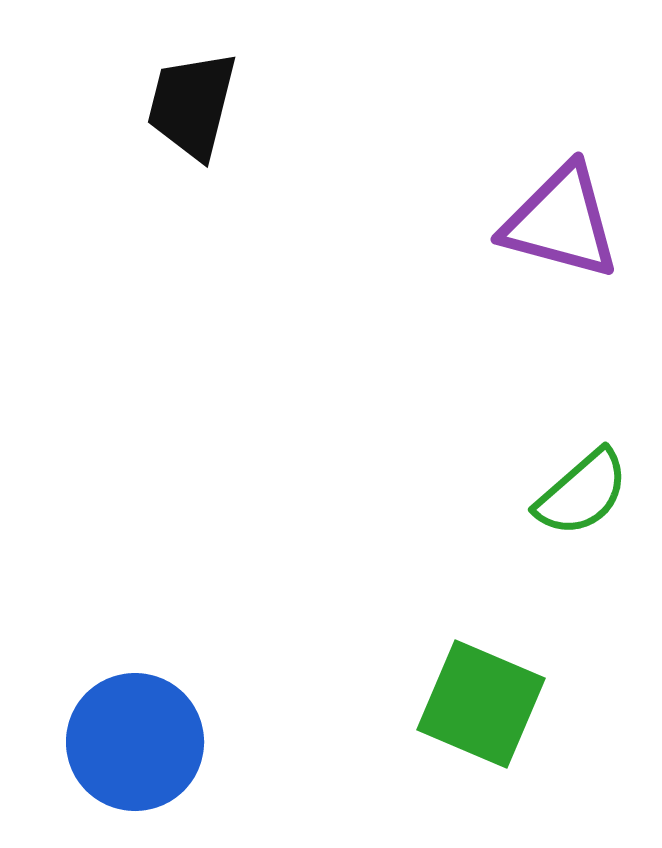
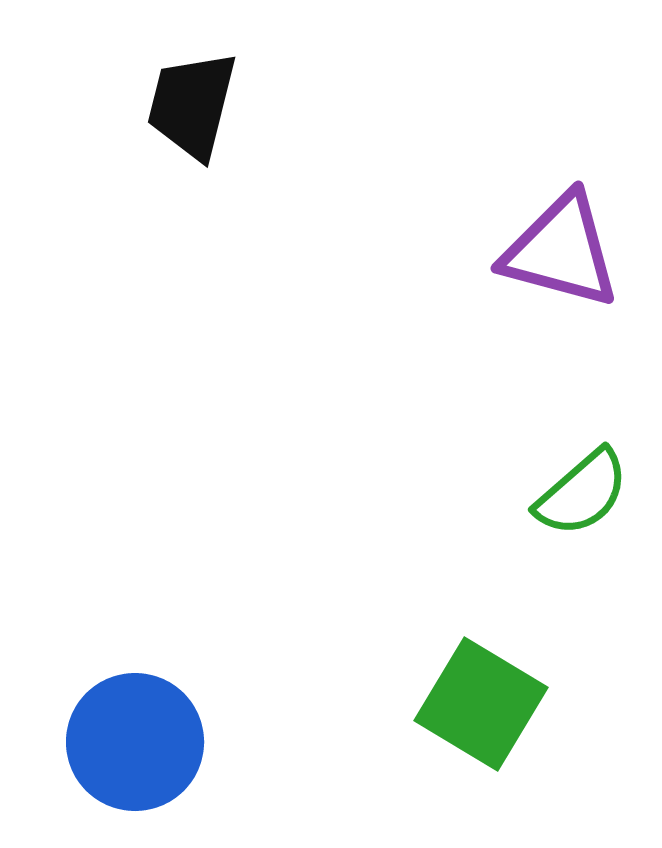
purple triangle: moved 29 px down
green square: rotated 8 degrees clockwise
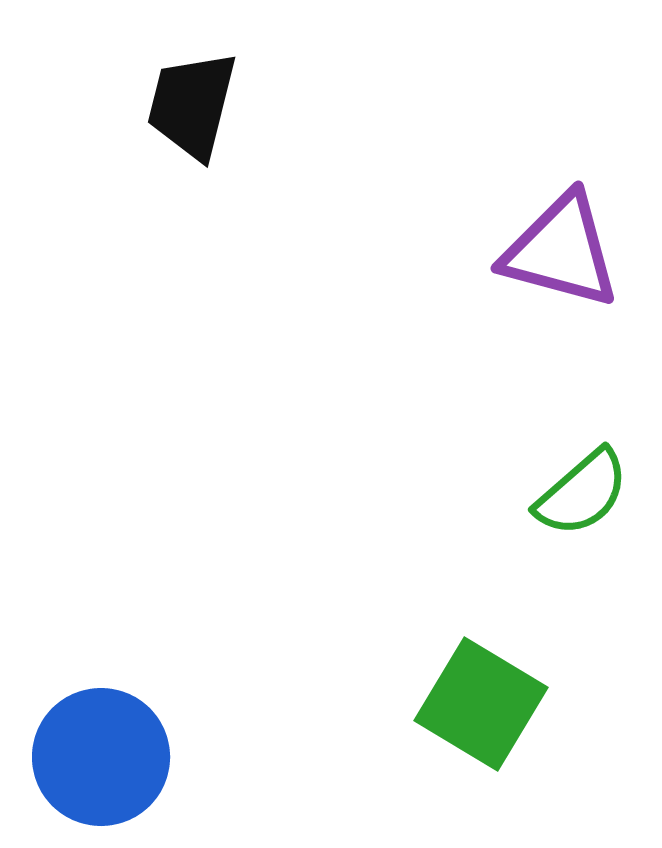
blue circle: moved 34 px left, 15 px down
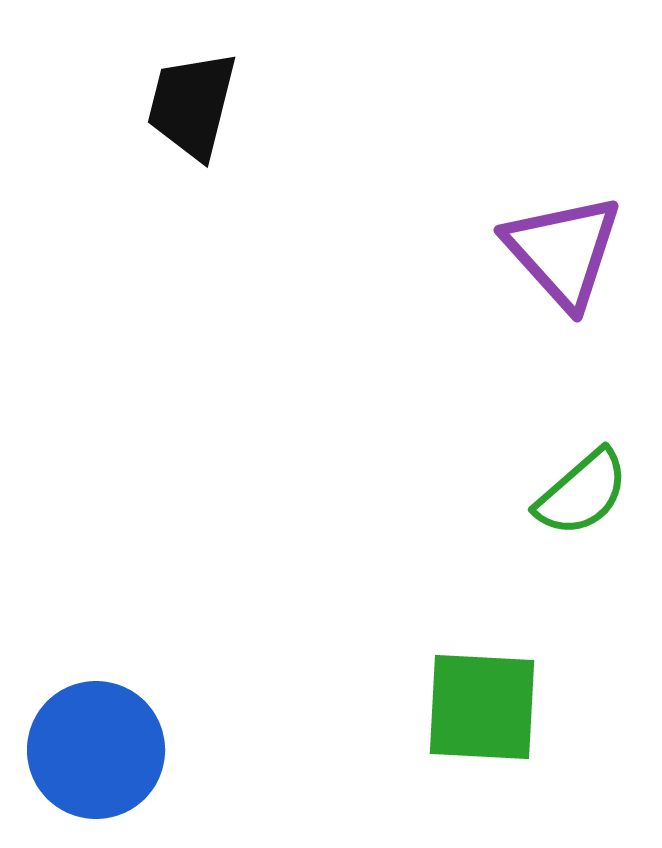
purple triangle: moved 2 px right; rotated 33 degrees clockwise
green square: moved 1 px right, 3 px down; rotated 28 degrees counterclockwise
blue circle: moved 5 px left, 7 px up
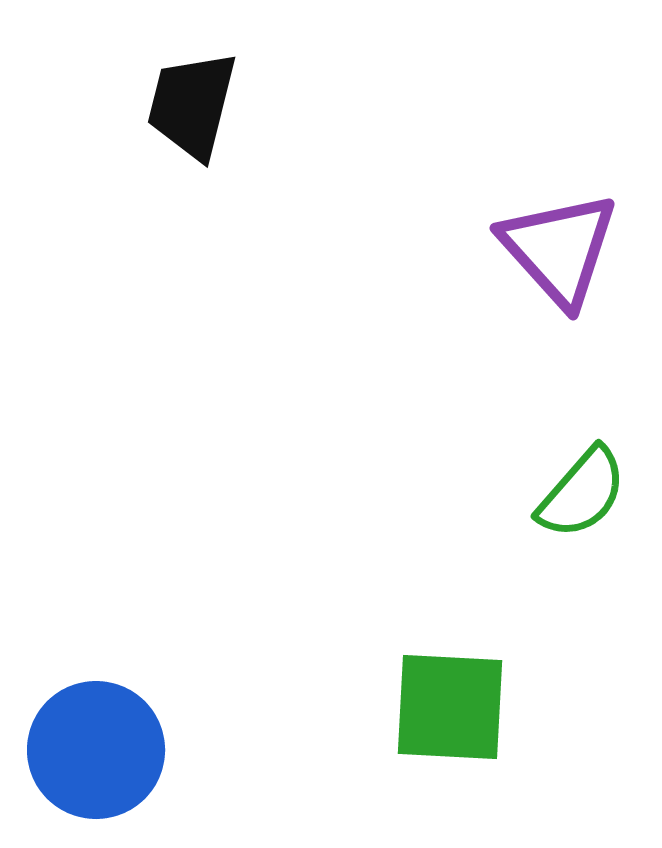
purple triangle: moved 4 px left, 2 px up
green semicircle: rotated 8 degrees counterclockwise
green square: moved 32 px left
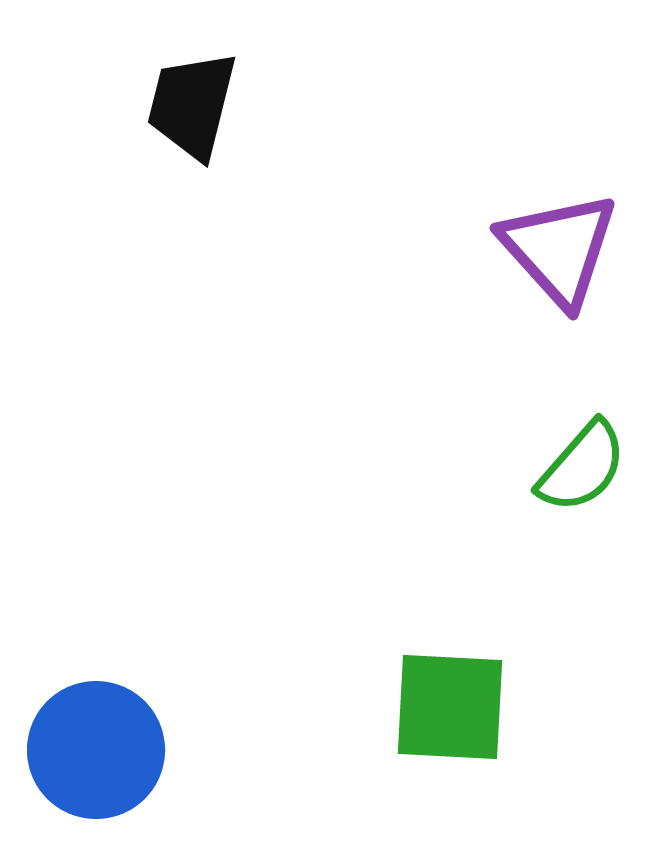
green semicircle: moved 26 px up
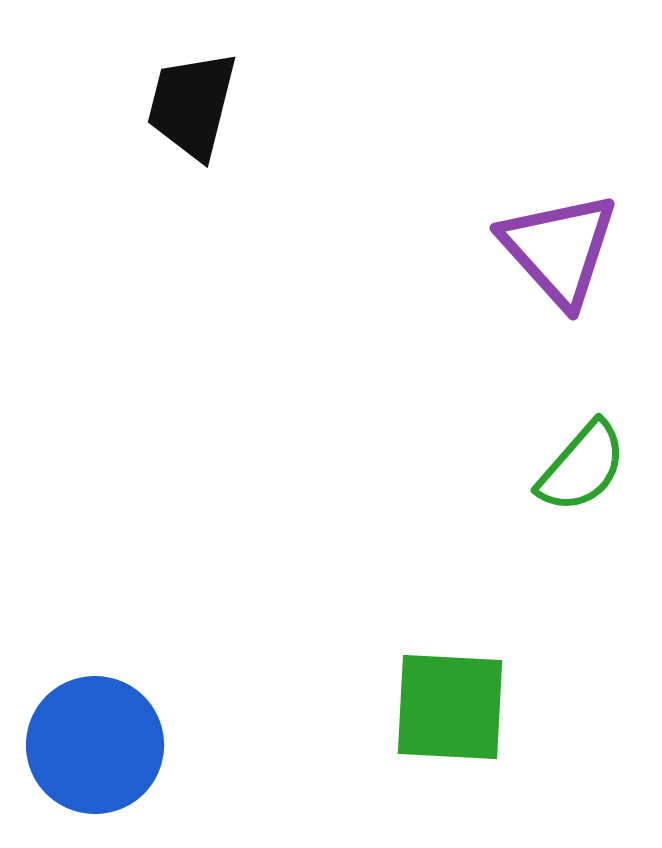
blue circle: moved 1 px left, 5 px up
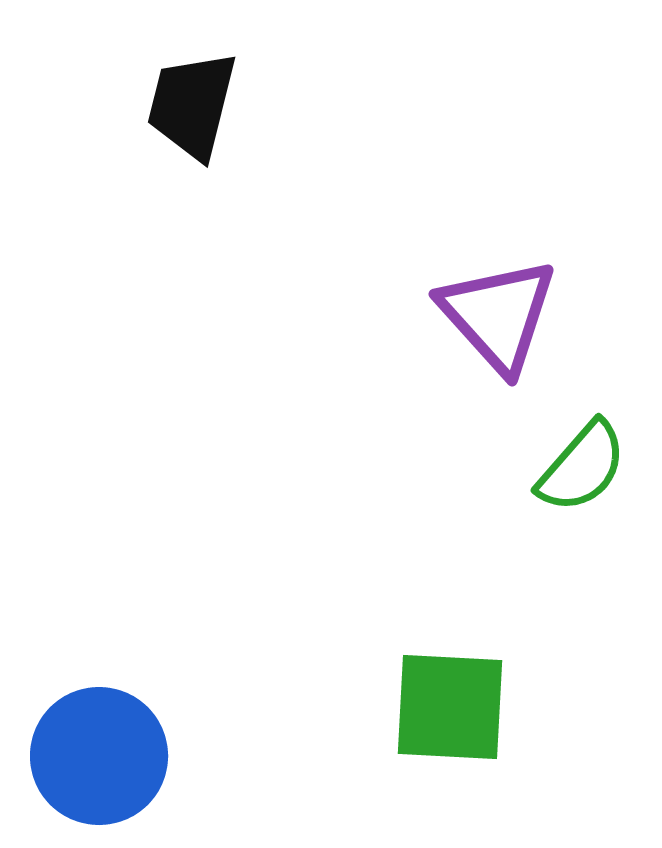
purple triangle: moved 61 px left, 66 px down
blue circle: moved 4 px right, 11 px down
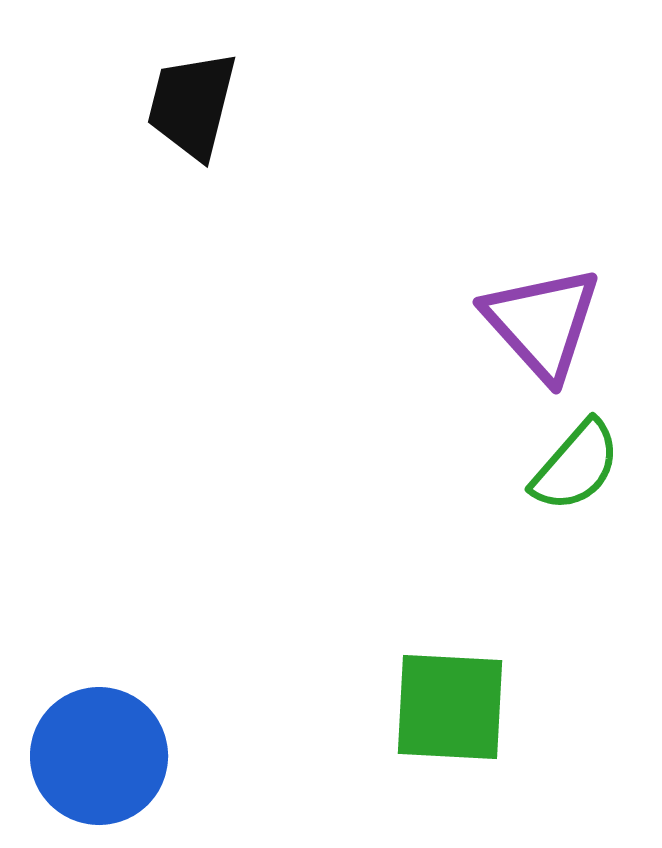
purple triangle: moved 44 px right, 8 px down
green semicircle: moved 6 px left, 1 px up
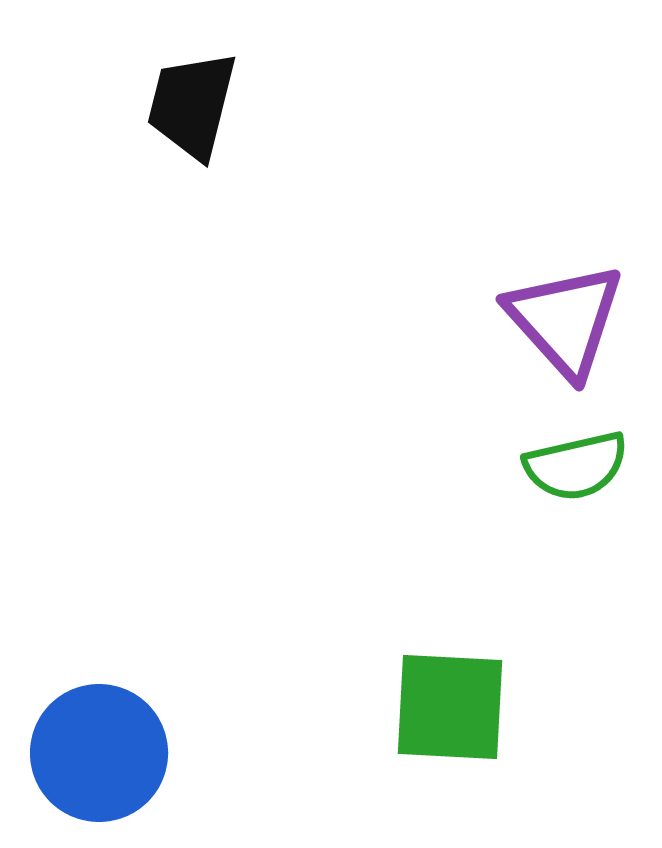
purple triangle: moved 23 px right, 3 px up
green semicircle: rotated 36 degrees clockwise
blue circle: moved 3 px up
